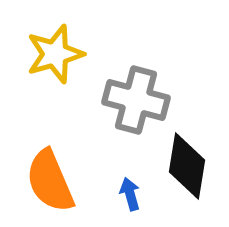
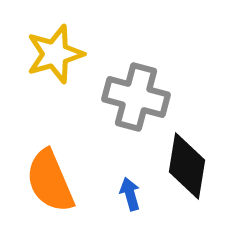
gray cross: moved 3 px up
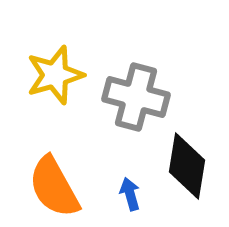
yellow star: moved 21 px down
orange semicircle: moved 4 px right, 6 px down; rotated 6 degrees counterclockwise
